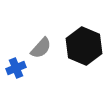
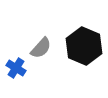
blue cross: rotated 36 degrees counterclockwise
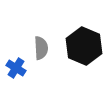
gray semicircle: rotated 45 degrees counterclockwise
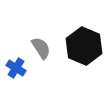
gray semicircle: rotated 30 degrees counterclockwise
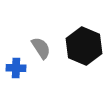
blue cross: rotated 30 degrees counterclockwise
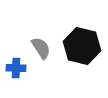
black hexagon: moved 2 px left; rotated 9 degrees counterclockwise
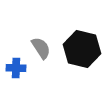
black hexagon: moved 3 px down
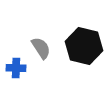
black hexagon: moved 2 px right, 3 px up
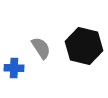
blue cross: moved 2 px left
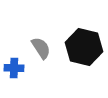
black hexagon: moved 1 px down
